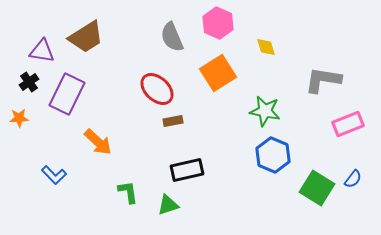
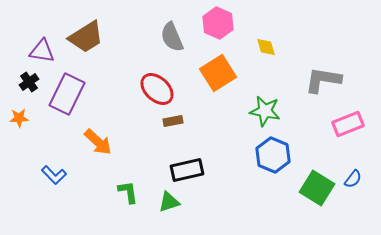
green triangle: moved 1 px right, 3 px up
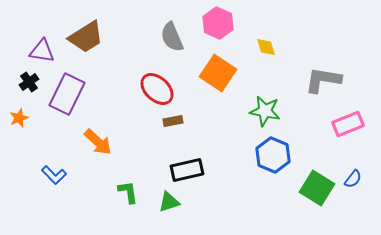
orange square: rotated 24 degrees counterclockwise
orange star: rotated 18 degrees counterclockwise
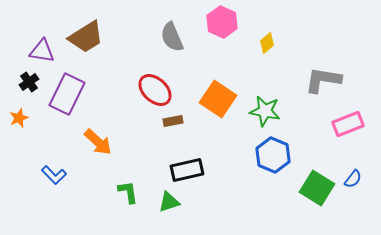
pink hexagon: moved 4 px right, 1 px up
yellow diamond: moved 1 px right, 4 px up; rotated 65 degrees clockwise
orange square: moved 26 px down
red ellipse: moved 2 px left, 1 px down
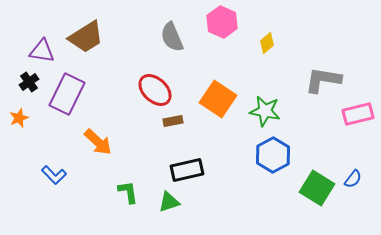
pink rectangle: moved 10 px right, 10 px up; rotated 8 degrees clockwise
blue hexagon: rotated 8 degrees clockwise
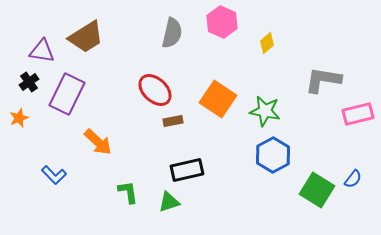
gray semicircle: moved 4 px up; rotated 144 degrees counterclockwise
green square: moved 2 px down
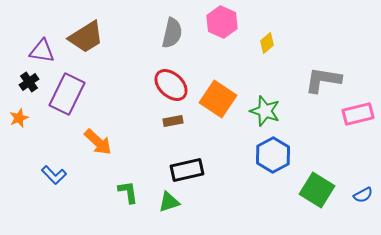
red ellipse: moved 16 px right, 5 px up
green star: rotated 8 degrees clockwise
blue semicircle: moved 10 px right, 16 px down; rotated 24 degrees clockwise
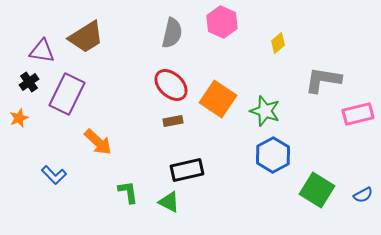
yellow diamond: moved 11 px right
green triangle: rotated 45 degrees clockwise
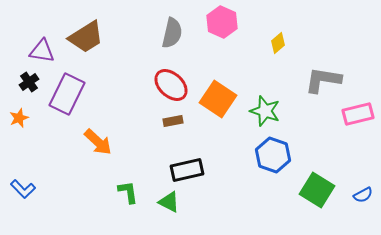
blue hexagon: rotated 12 degrees counterclockwise
blue L-shape: moved 31 px left, 14 px down
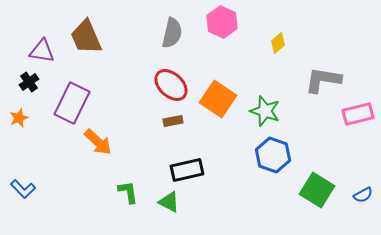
brown trapezoid: rotated 99 degrees clockwise
purple rectangle: moved 5 px right, 9 px down
